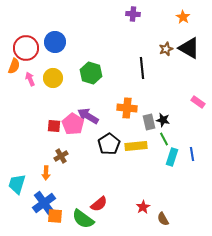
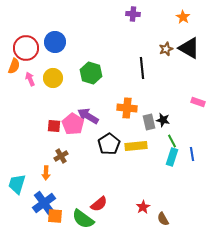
pink rectangle: rotated 16 degrees counterclockwise
green line: moved 8 px right, 2 px down
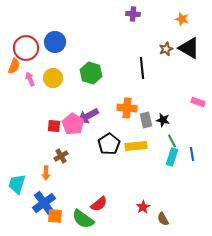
orange star: moved 1 px left, 2 px down; rotated 16 degrees counterclockwise
purple arrow: rotated 60 degrees counterclockwise
gray rectangle: moved 3 px left, 2 px up
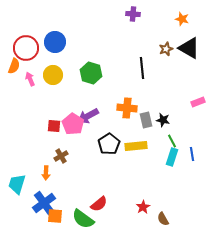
yellow circle: moved 3 px up
pink rectangle: rotated 40 degrees counterclockwise
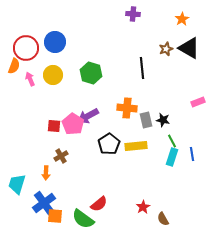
orange star: rotated 24 degrees clockwise
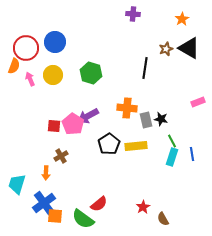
black line: moved 3 px right; rotated 15 degrees clockwise
black star: moved 2 px left, 1 px up
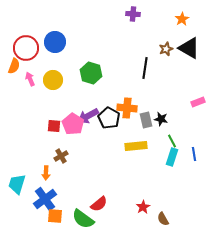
yellow circle: moved 5 px down
black pentagon: moved 26 px up; rotated 10 degrees counterclockwise
blue line: moved 2 px right
blue cross: moved 1 px right, 4 px up
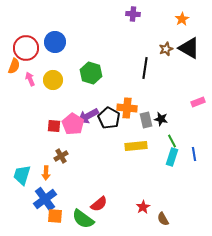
cyan trapezoid: moved 5 px right, 9 px up
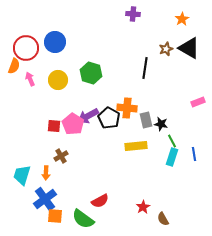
yellow circle: moved 5 px right
black star: moved 5 px down
red semicircle: moved 1 px right, 3 px up; rotated 12 degrees clockwise
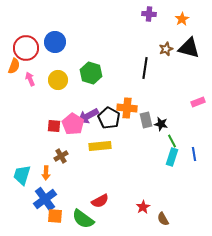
purple cross: moved 16 px right
black triangle: rotated 15 degrees counterclockwise
yellow rectangle: moved 36 px left
